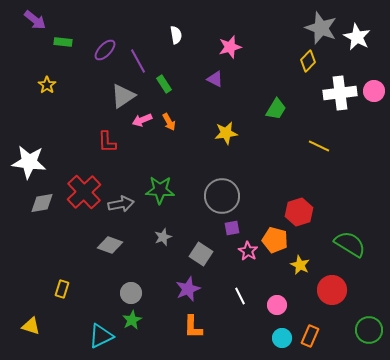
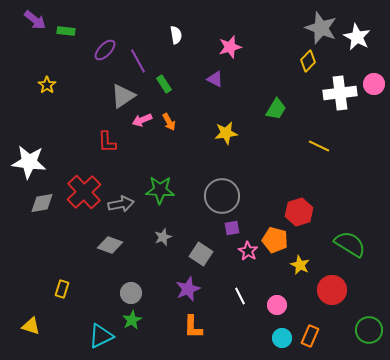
green rectangle at (63, 42): moved 3 px right, 11 px up
pink circle at (374, 91): moved 7 px up
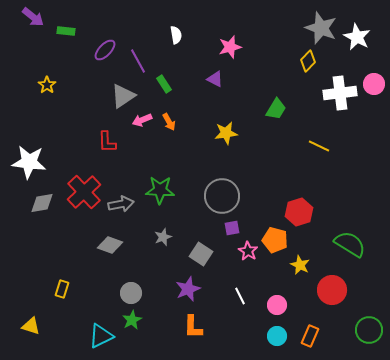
purple arrow at (35, 20): moved 2 px left, 3 px up
cyan circle at (282, 338): moved 5 px left, 2 px up
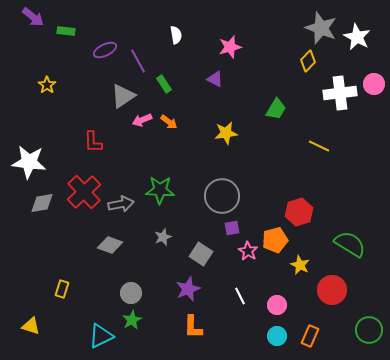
purple ellipse at (105, 50): rotated 20 degrees clockwise
orange arrow at (169, 122): rotated 24 degrees counterclockwise
red L-shape at (107, 142): moved 14 px left
orange pentagon at (275, 240): rotated 30 degrees counterclockwise
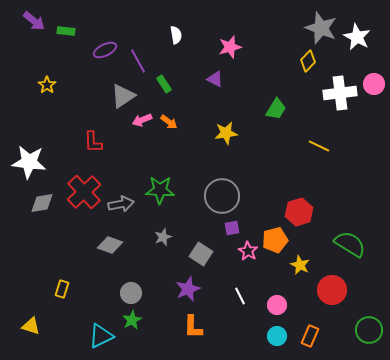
purple arrow at (33, 17): moved 1 px right, 4 px down
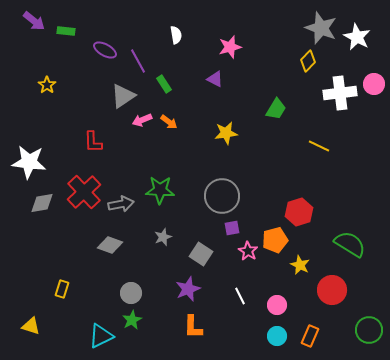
purple ellipse at (105, 50): rotated 55 degrees clockwise
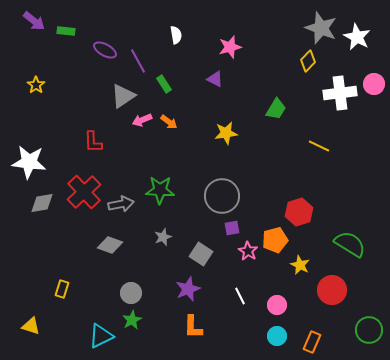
yellow star at (47, 85): moved 11 px left
orange rectangle at (310, 336): moved 2 px right, 6 px down
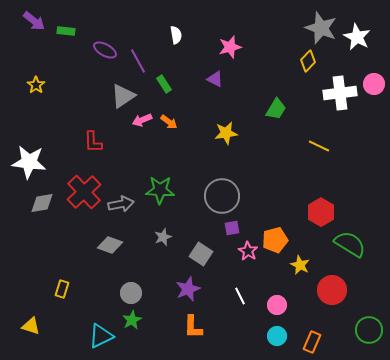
red hexagon at (299, 212): moved 22 px right; rotated 12 degrees counterclockwise
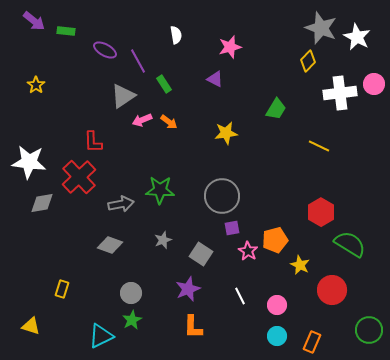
red cross at (84, 192): moved 5 px left, 15 px up
gray star at (163, 237): moved 3 px down
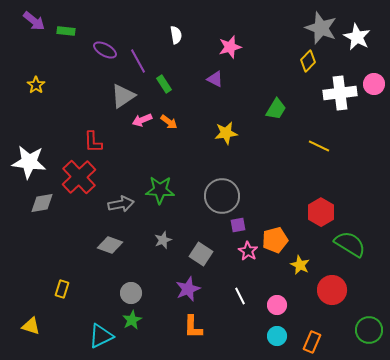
purple square at (232, 228): moved 6 px right, 3 px up
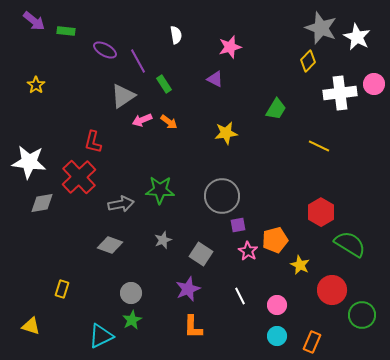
red L-shape at (93, 142): rotated 15 degrees clockwise
green circle at (369, 330): moved 7 px left, 15 px up
